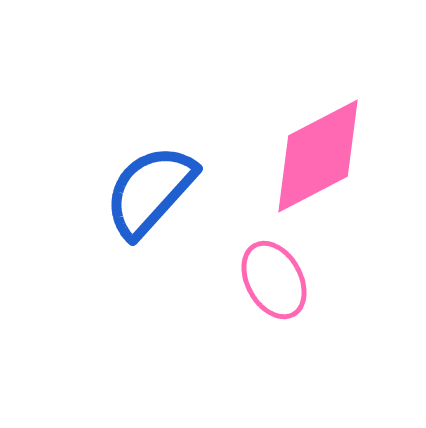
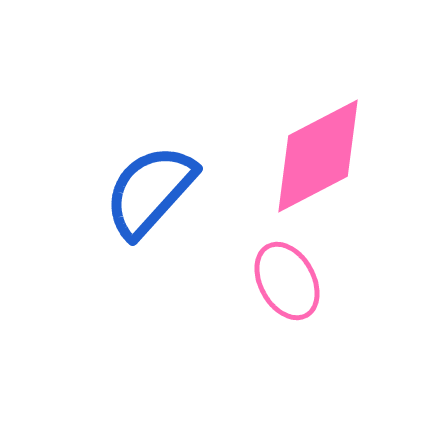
pink ellipse: moved 13 px right, 1 px down
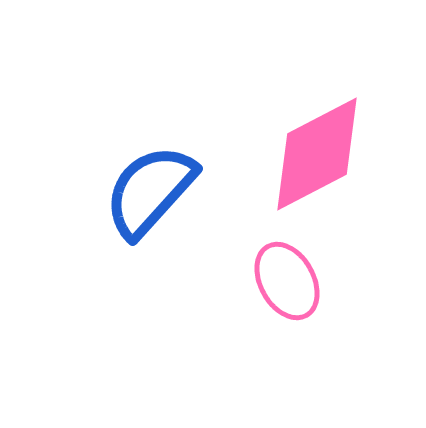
pink diamond: moved 1 px left, 2 px up
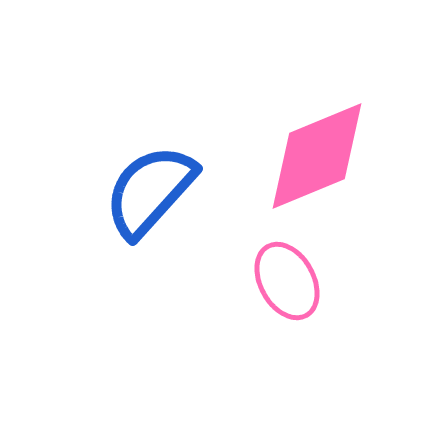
pink diamond: moved 2 px down; rotated 5 degrees clockwise
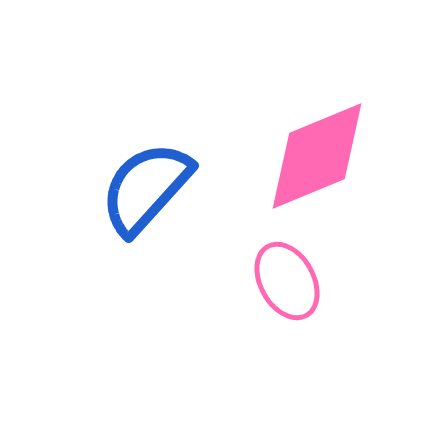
blue semicircle: moved 4 px left, 3 px up
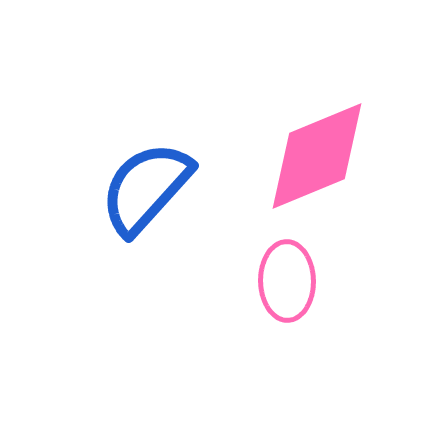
pink ellipse: rotated 28 degrees clockwise
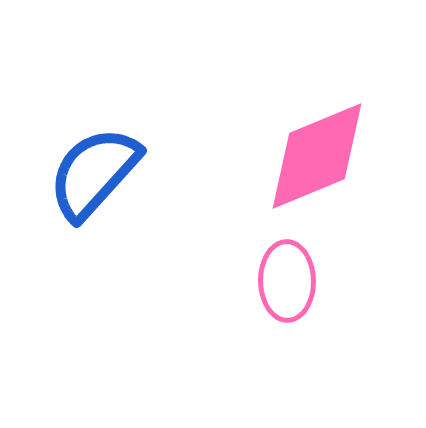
blue semicircle: moved 52 px left, 15 px up
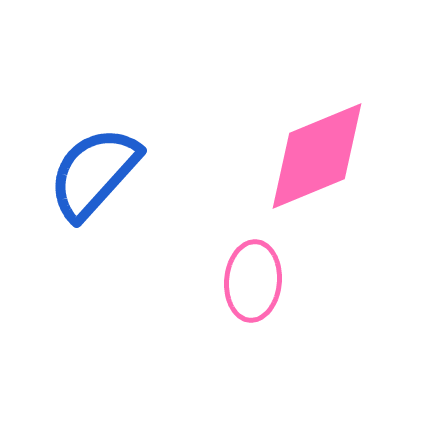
pink ellipse: moved 34 px left; rotated 6 degrees clockwise
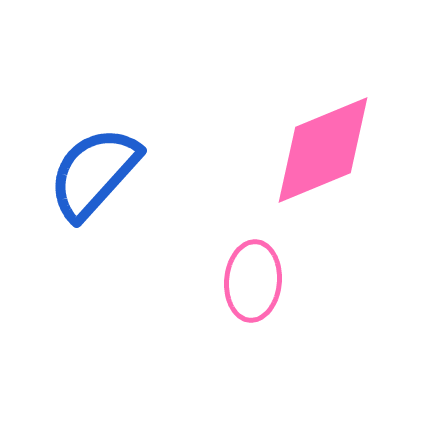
pink diamond: moved 6 px right, 6 px up
